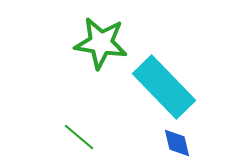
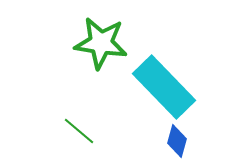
green line: moved 6 px up
blue diamond: moved 2 px up; rotated 28 degrees clockwise
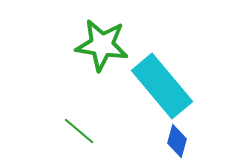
green star: moved 1 px right, 2 px down
cyan rectangle: moved 2 px left, 1 px up; rotated 4 degrees clockwise
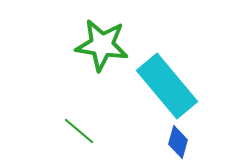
cyan rectangle: moved 5 px right
blue diamond: moved 1 px right, 1 px down
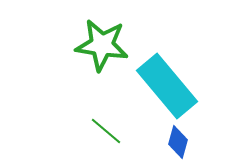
green line: moved 27 px right
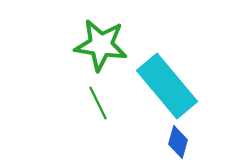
green star: moved 1 px left
green line: moved 8 px left, 28 px up; rotated 24 degrees clockwise
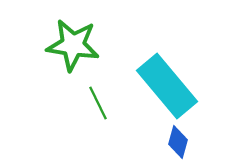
green star: moved 28 px left
